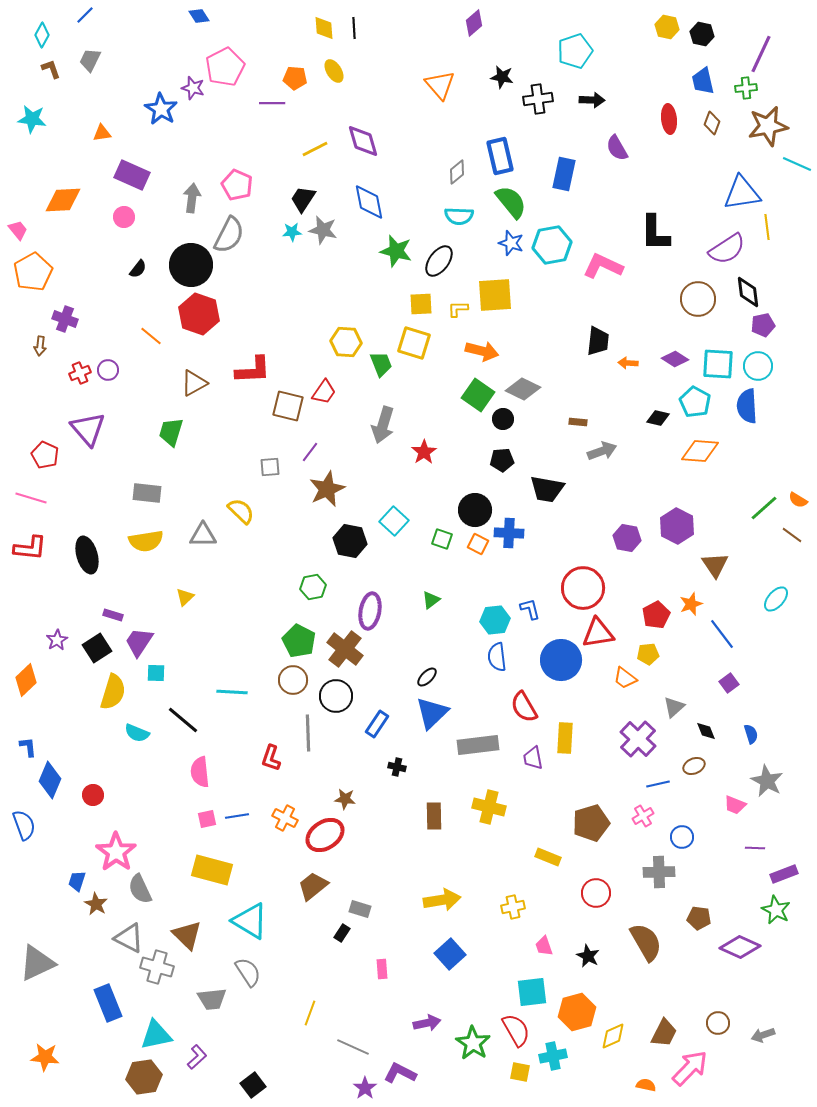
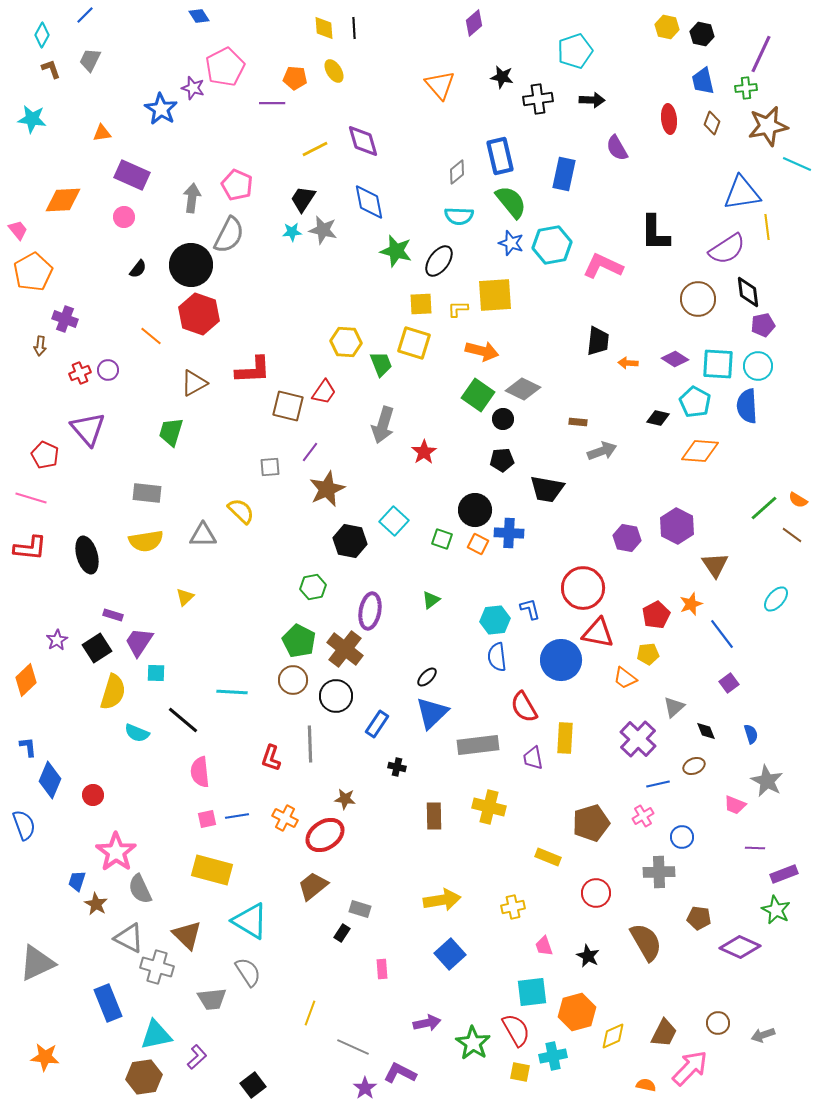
red triangle at (598, 633): rotated 20 degrees clockwise
gray line at (308, 733): moved 2 px right, 11 px down
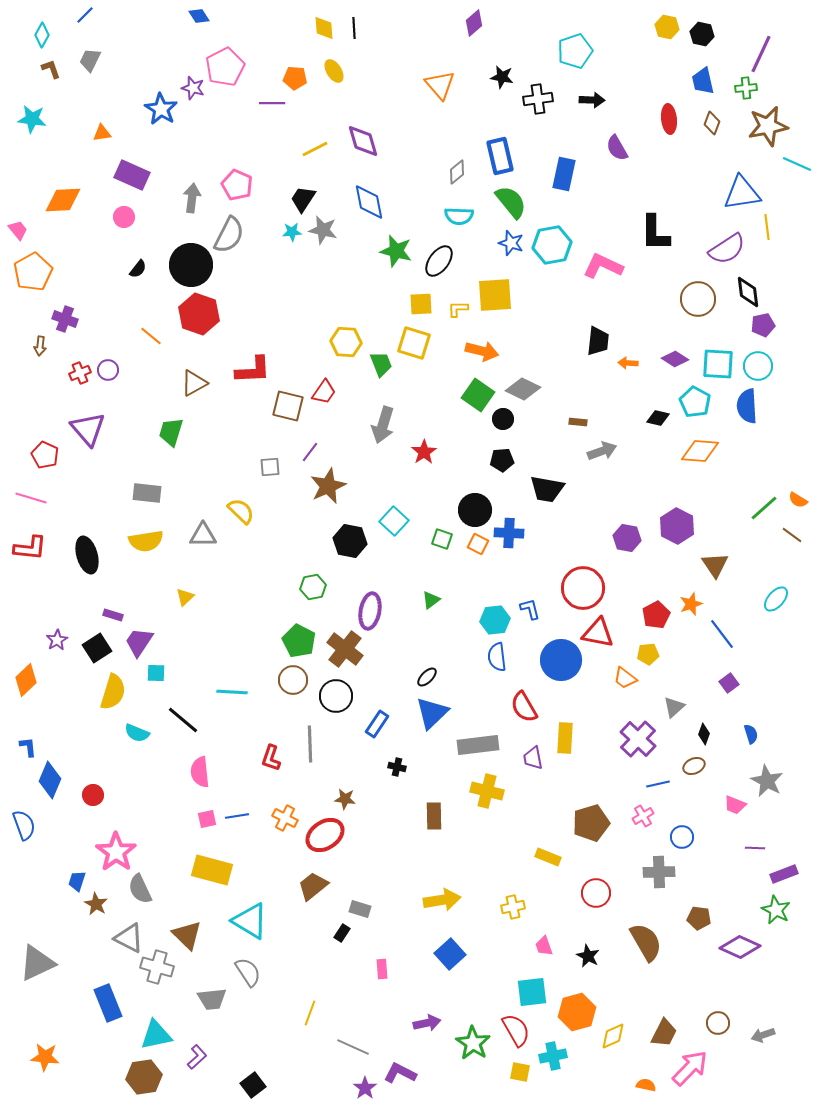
brown star at (327, 489): moved 1 px right, 3 px up
black diamond at (706, 731): moved 2 px left, 3 px down; rotated 40 degrees clockwise
yellow cross at (489, 807): moved 2 px left, 16 px up
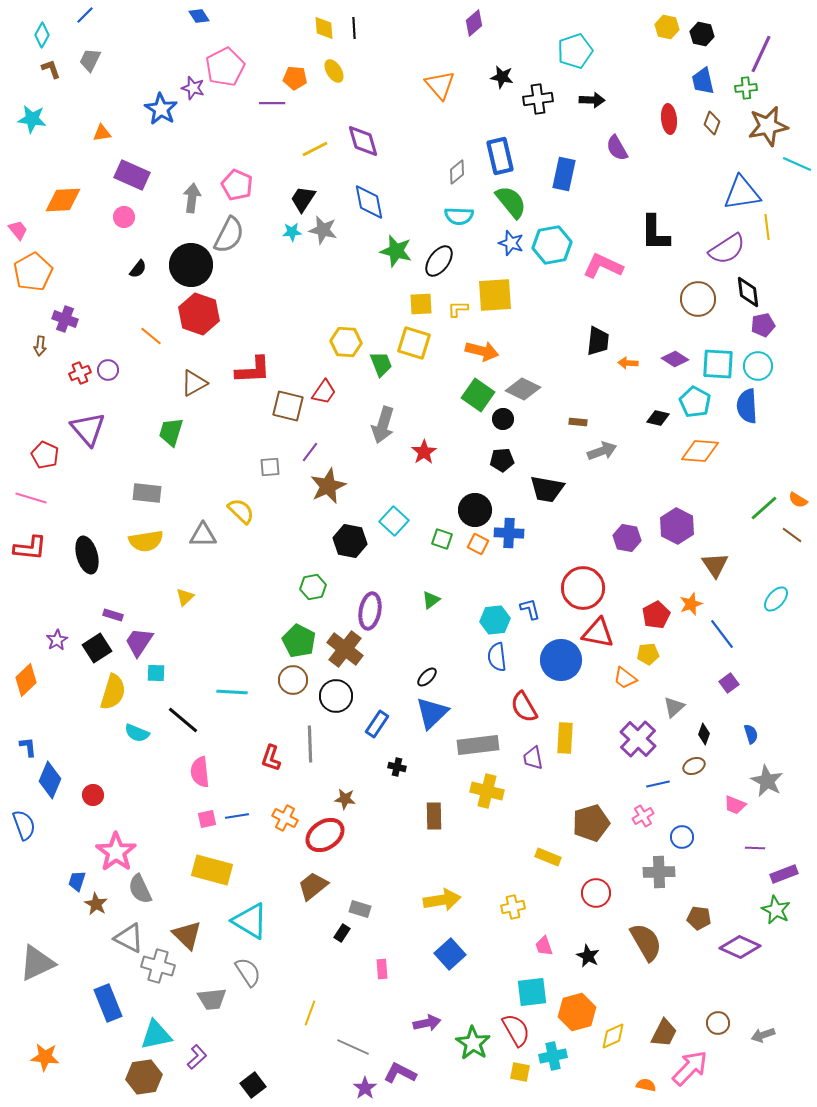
gray cross at (157, 967): moved 1 px right, 1 px up
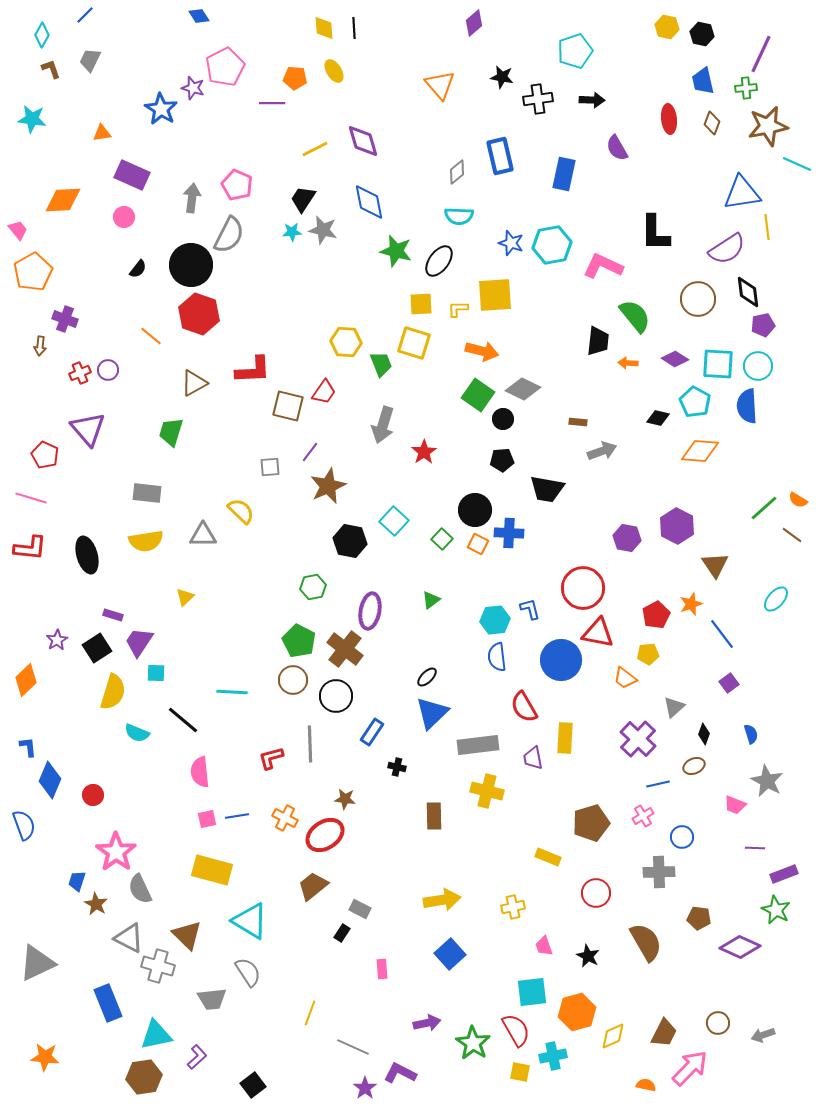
green semicircle at (511, 202): moved 124 px right, 114 px down
green square at (442, 539): rotated 25 degrees clockwise
blue rectangle at (377, 724): moved 5 px left, 8 px down
red L-shape at (271, 758): rotated 56 degrees clockwise
gray rectangle at (360, 909): rotated 10 degrees clockwise
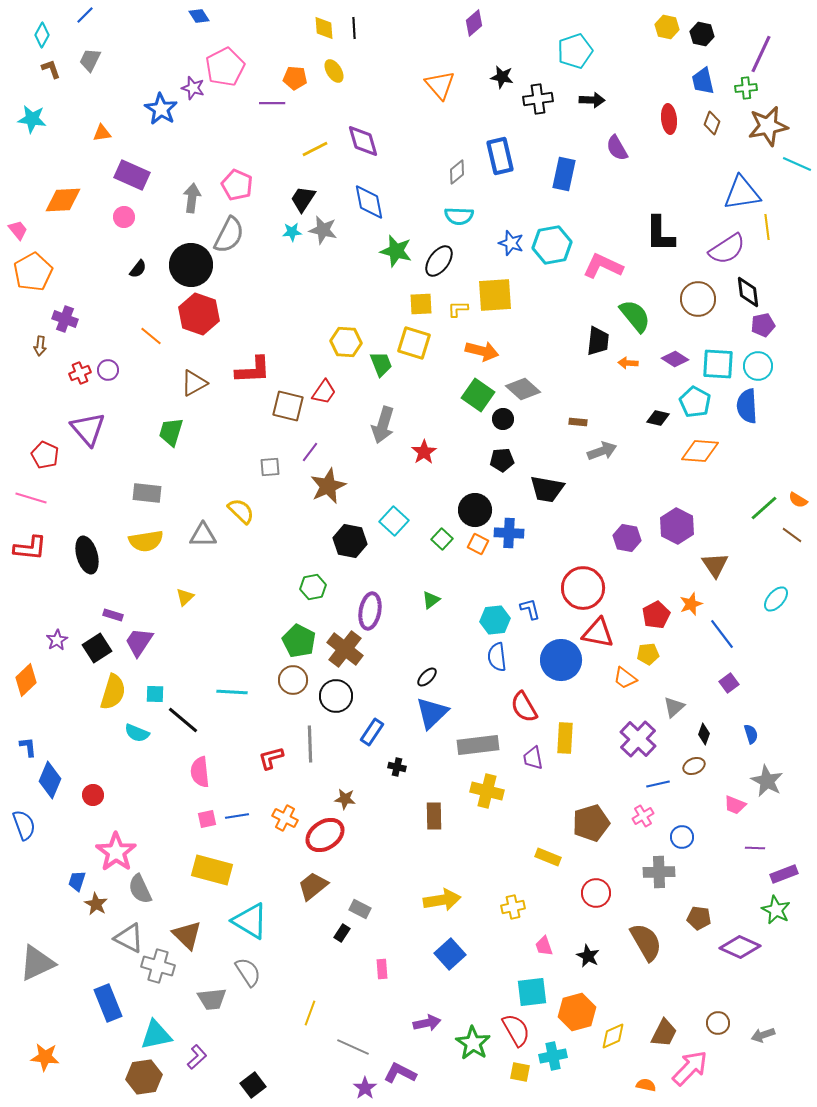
black L-shape at (655, 233): moved 5 px right, 1 px down
gray diamond at (523, 389): rotated 16 degrees clockwise
cyan square at (156, 673): moved 1 px left, 21 px down
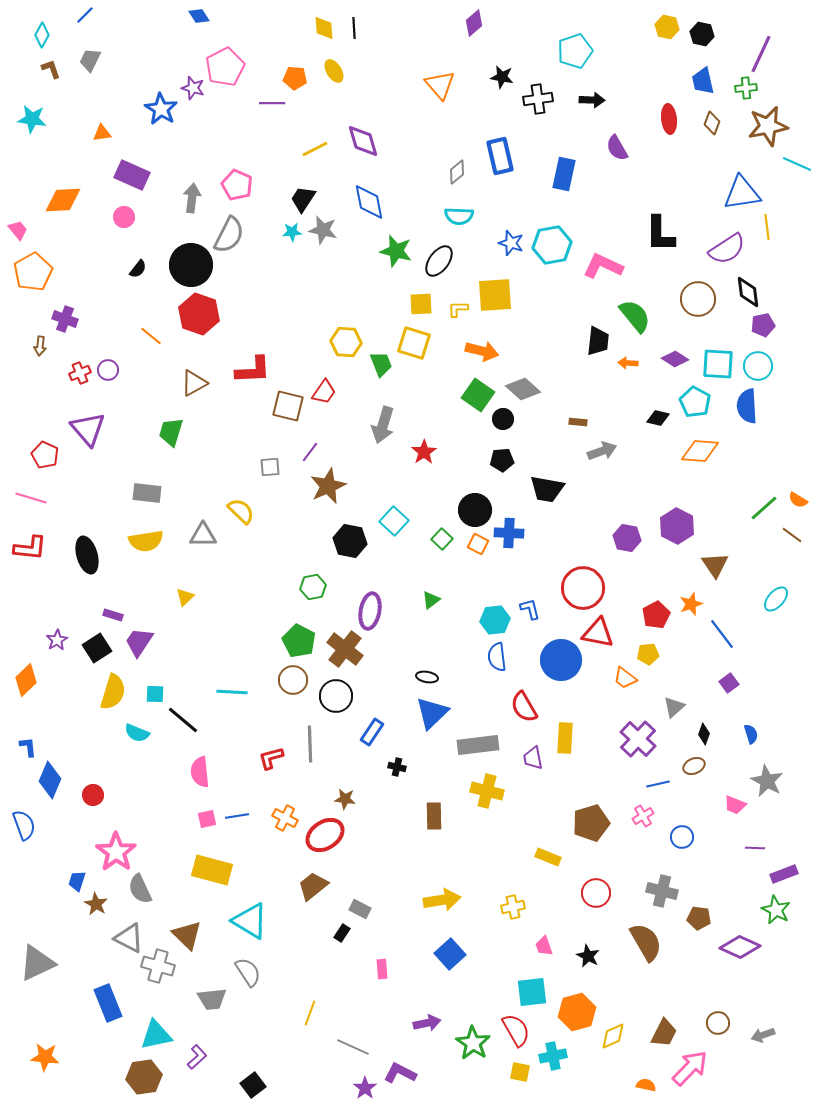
black ellipse at (427, 677): rotated 55 degrees clockwise
gray cross at (659, 872): moved 3 px right, 19 px down; rotated 16 degrees clockwise
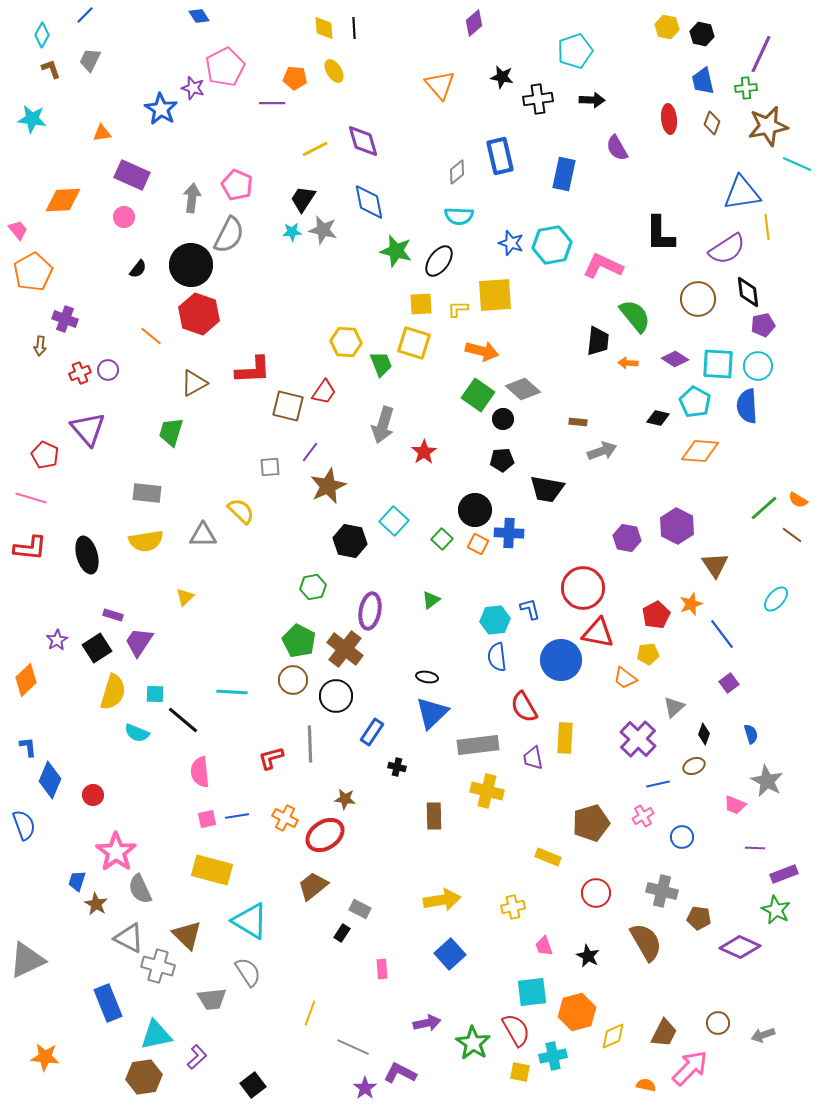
gray triangle at (37, 963): moved 10 px left, 3 px up
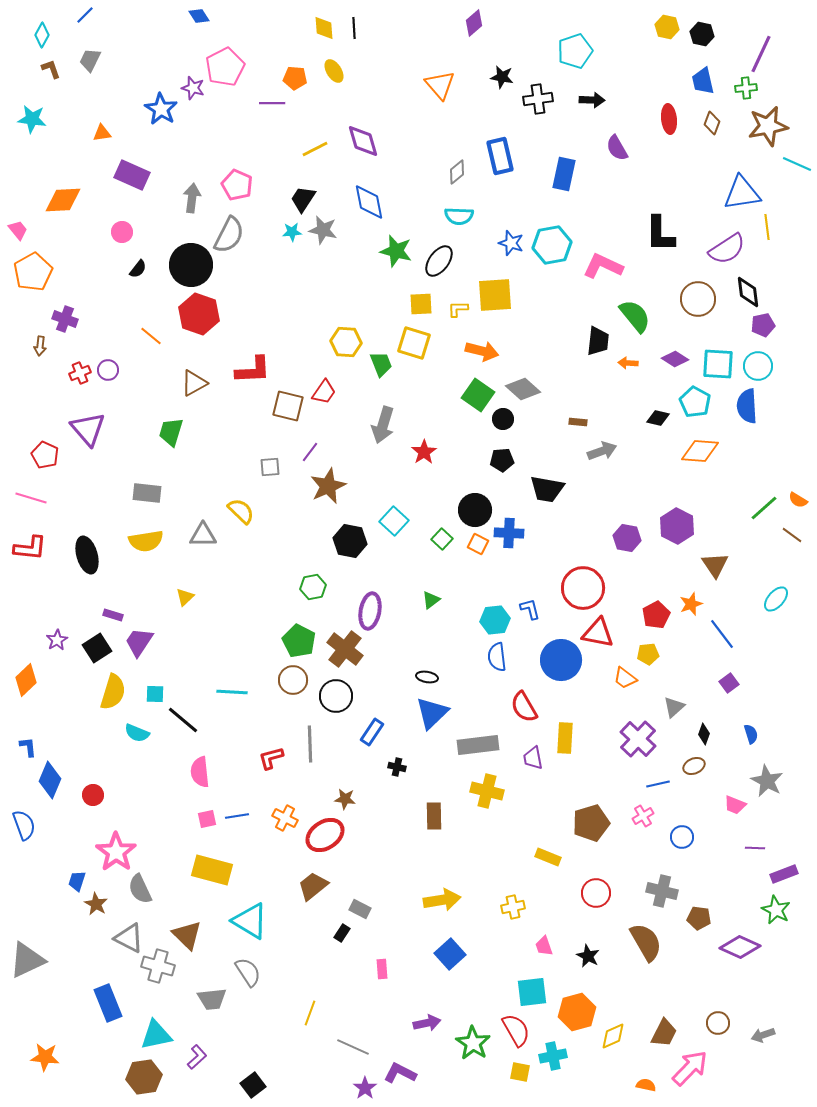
pink circle at (124, 217): moved 2 px left, 15 px down
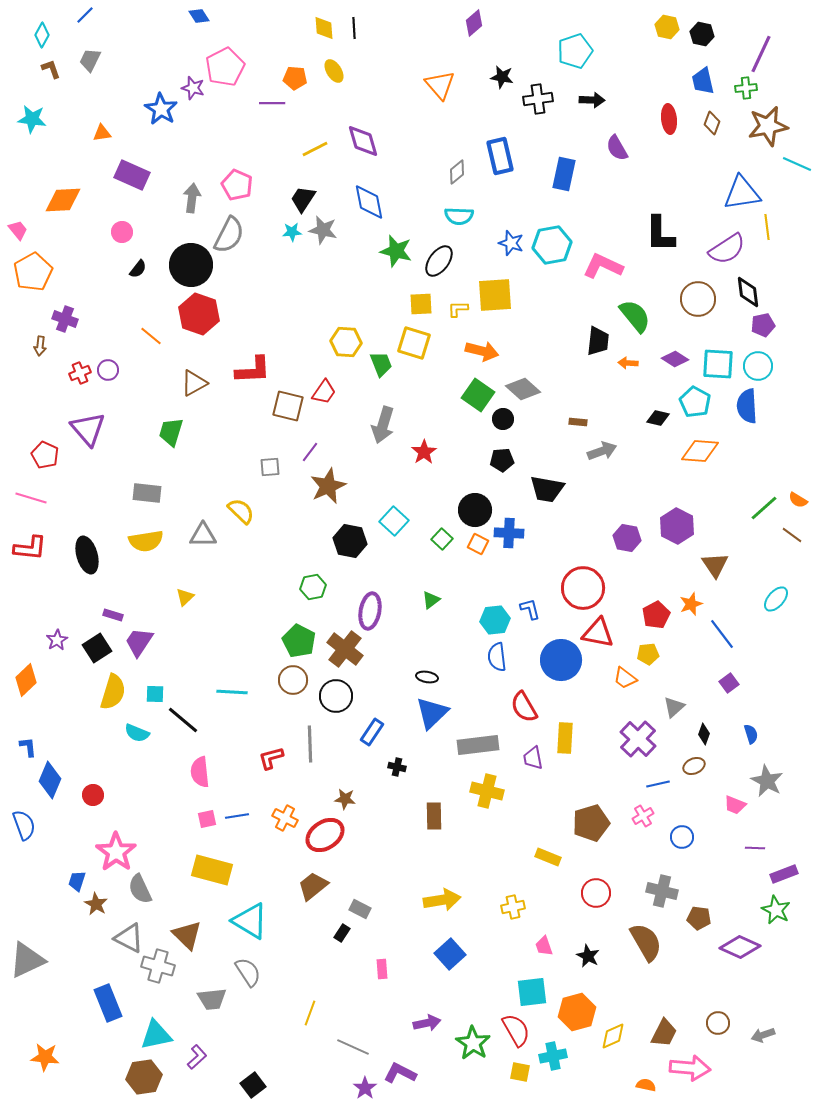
pink arrow at (690, 1068): rotated 51 degrees clockwise
